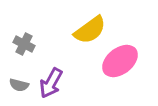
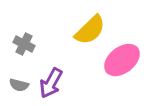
yellow semicircle: rotated 8 degrees counterclockwise
pink ellipse: moved 2 px right, 1 px up
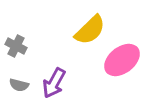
gray cross: moved 8 px left, 2 px down
purple arrow: moved 3 px right
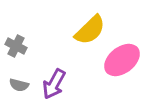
purple arrow: moved 1 px down
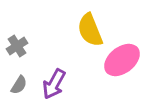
yellow semicircle: rotated 112 degrees clockwise
gray cross: moved 1 px right; rotated 30 degrees clockwise
gray semicircle: rotated 72 degrees counterclockwise
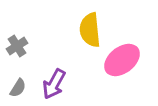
yellow semicircle: rotated 16 degrees clockwise
gray semicircle: moved 1 px left, 3 px down
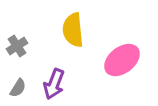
yellow semicircle: moved 17 px left
purple arrow: rotated 8 degrees counterclockwise
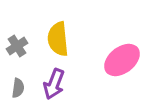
yellow semicircle: moved 15 px left, 9 px down
gray semicircle: rotated 24 degrees counterclockwise
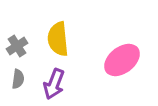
gray semicircle: moved 9 px up
